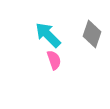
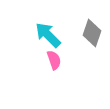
gray diamond: moved 1 px up
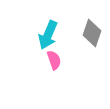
cyan arrow: rotated 112 degrees counterclockwise
